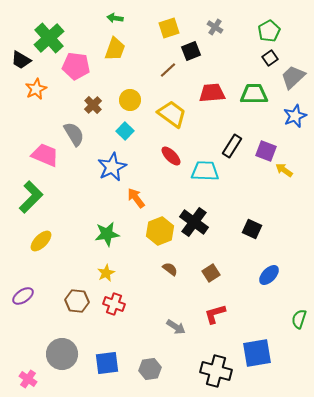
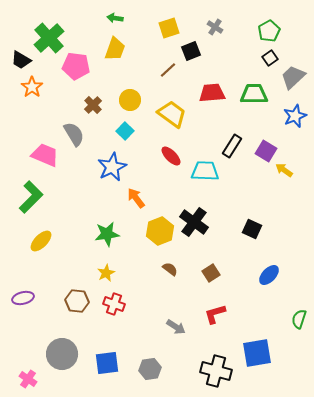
orange star at (36, 89): moved 4 px left, 2 px up; rotated 10 degrees counterclockwise
purple square at (266, 151): rotated 10 degrees clockwise
purple ellipse at (23, 296): moved 2 px down; rotated 20 degrees clockwise
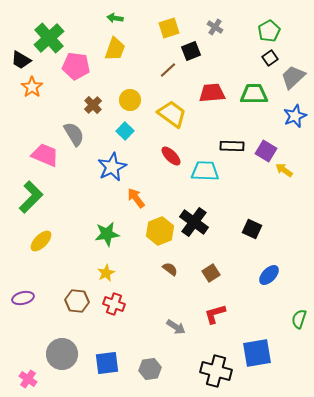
black rectangle at (232, 146): rotated 60 degrees clockwise
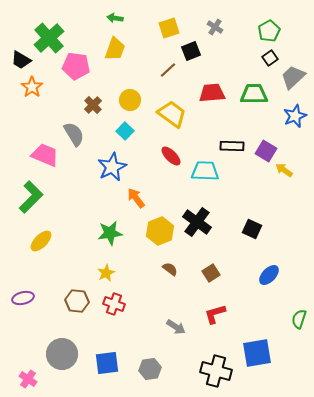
black cross at (194, 222): moved 3 px right
green star at (107, 234): moved 3 px right, 1 px up
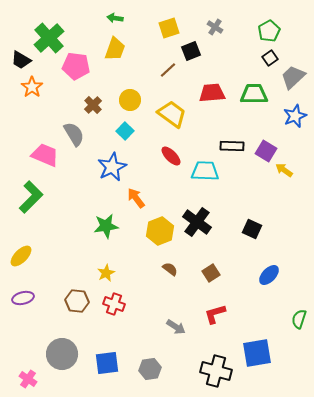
green star at (110, 233): moved 4 px left, 7 px up
yellow ellipse at (41, 241): moved 20 px left, 15 px down
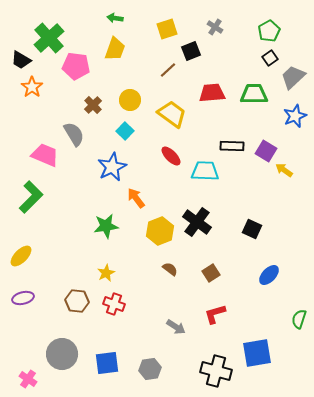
yellow square at (169, 28): moved 2 px left, 1 px down
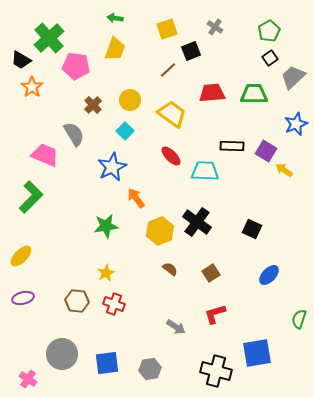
blue star at (295, 116): moved 1 px right, 8 px down
